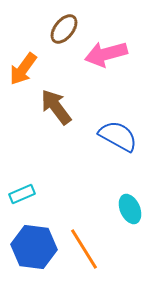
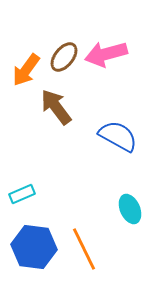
brown ellipse: moved 28 px down
orange arrow: moved 3 px right, 1 px down
orange line: rotated 6 degrees clockwise
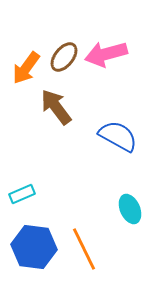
orange arrow: moved 2 px up
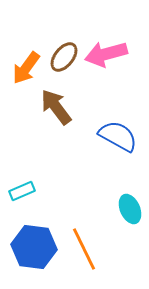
cyan rectangle: moved 3 px up
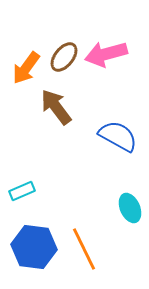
cyan ellipse: moved 1 px up
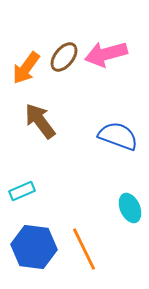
brown arrow: moved 16 px left, 14 px down
blue semicircle: rotated 9 degrees counterclockwise
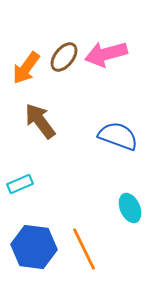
cyan rectangle: moved 2 px left, 7 px up
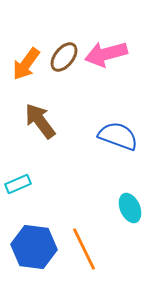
orange arrow: moved 4 px up
cyan rectangle: moved 2 px left
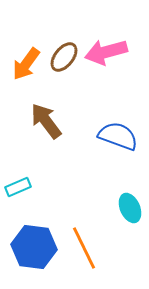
pink arrow: moved 2 px up
brown arrow: moved 6 px right
cyan rectangle: moved 3 px down
orange line: moved 1 px up
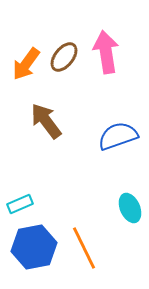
pink arrow: rotated 96 degrees clockwise
blue semicircle: rotated 39 degrees counterclockwise
cyan rectangle: moved 2 px right, 17 px down
blue hexagon: rotated 18 degrees counterclockwise
